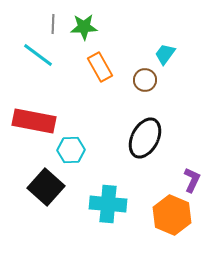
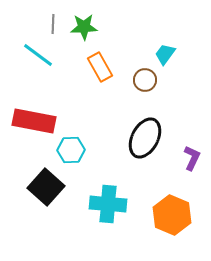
purple L-shape: moved 22 px up
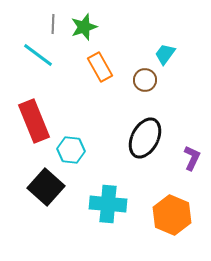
green star: rotated 16 degrees counterclockwise
red rectangle: rotated 57 degrees clockwise
cyan hexagon: rotated 8 degrees clockwise
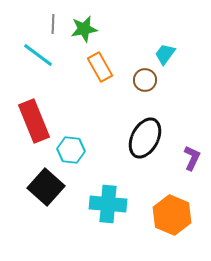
green star: moved 2 px down; rotated 8 degrees clockwise
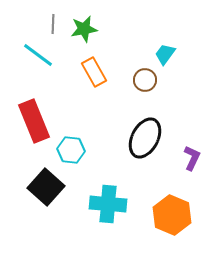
orange rectangle: moved 6 px left, 5 px down
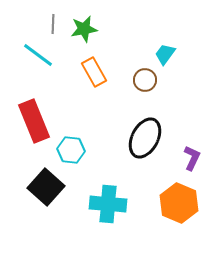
orange hexagon: moved 7 px right, 12 px up
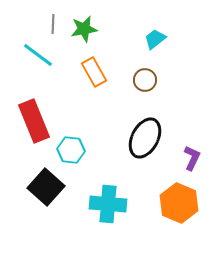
cyan trapezoid: moved 10 px left, 15 px up; rotated 15 degrees clockwise
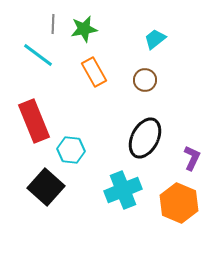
cyan cross: moved 15 px right, 14 px up; rotated 27 degrees counterclockwise
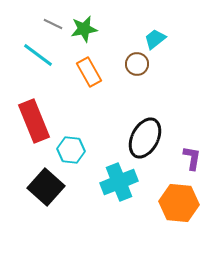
gray line: rotated 66 degrees counterclockwise
orange rectangle: moved 5 px left
brown circle: moved 8 px left, 16 px up
purple L-shape: rotated 15 degrees counterclockwise
cyan cross: moved 4 px left, 8 px up
orange hexagon: rotated 18 degrees counterclockwise
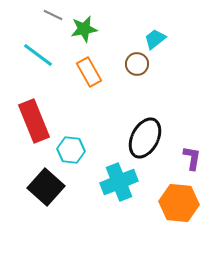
gray line: moved 9 px up
